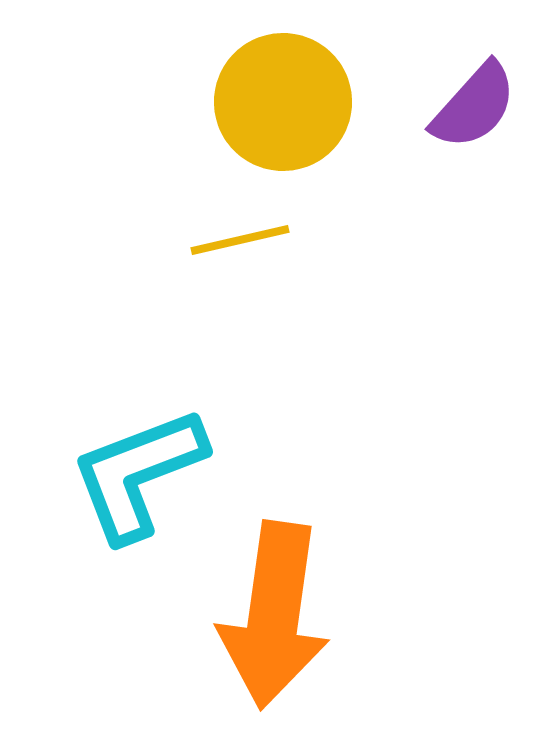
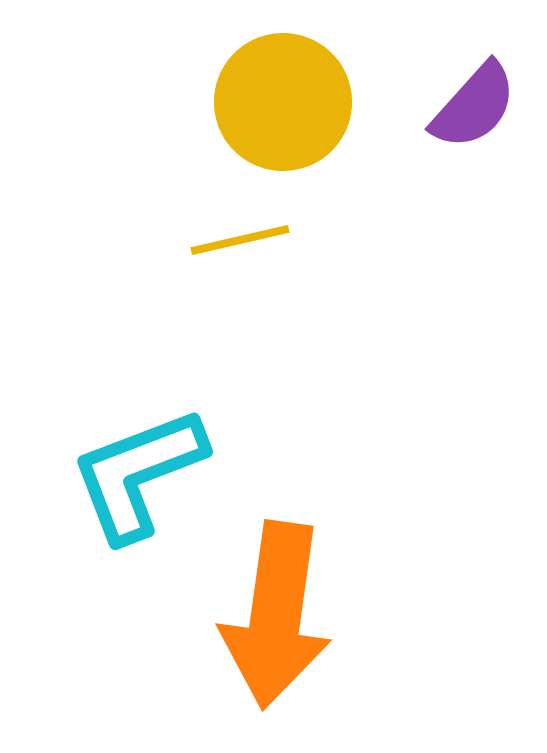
orange arrow: moved 2 px right
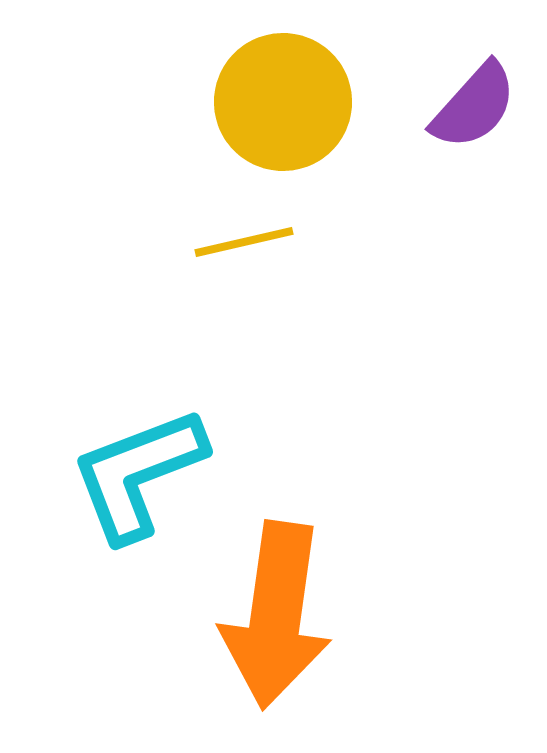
yellow line: moved 4 px right, 2 px down
